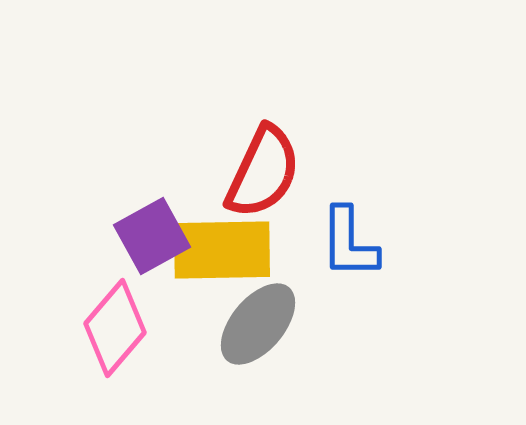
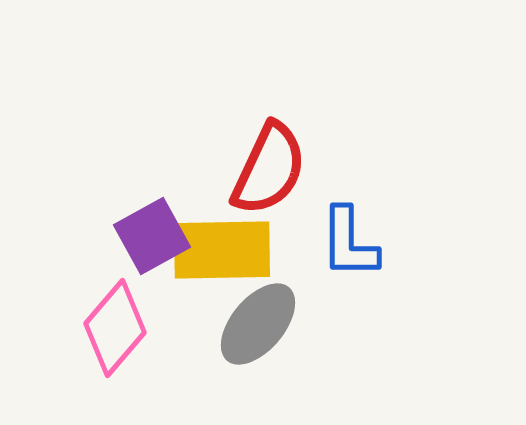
red semicircle: moved 6 px right, 3 px up
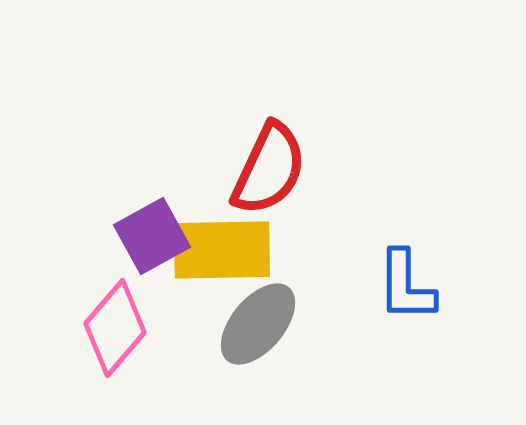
blue L-shape: moved 57 px right, 43 px down
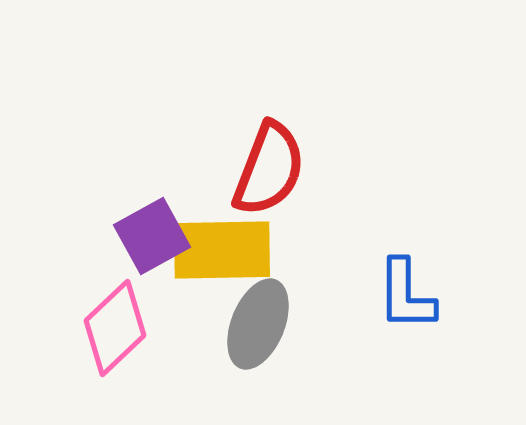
red semicircle: rotated 4 degrees counterclockwise
blue L-shape: moved 9 px down
gray ellipse: rotated 18 degrees counterclockwise
pink diamond: rotated 6 degrees clockwise
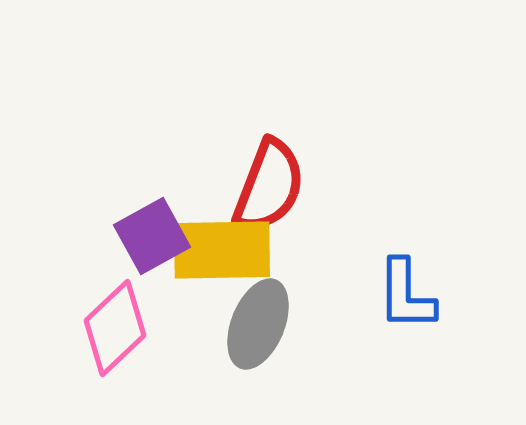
red semicircle: moved 17 px down
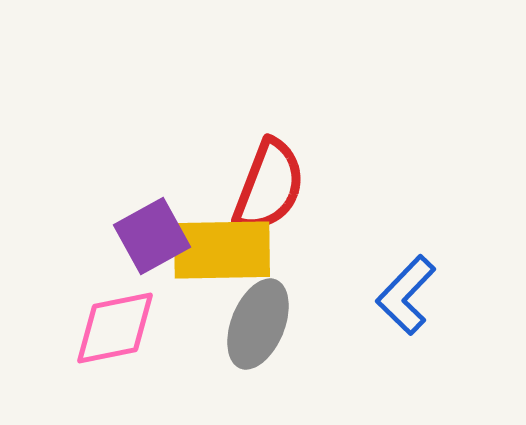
blue L-shape: rotated 44 degrees clockwise
pink diamond: rotated 32 degrees clockwise
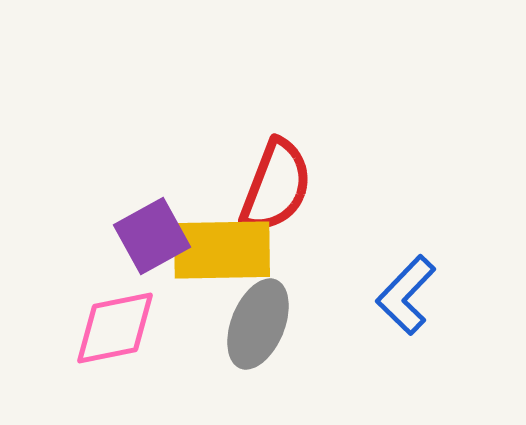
red semicircle: moved 7 px right
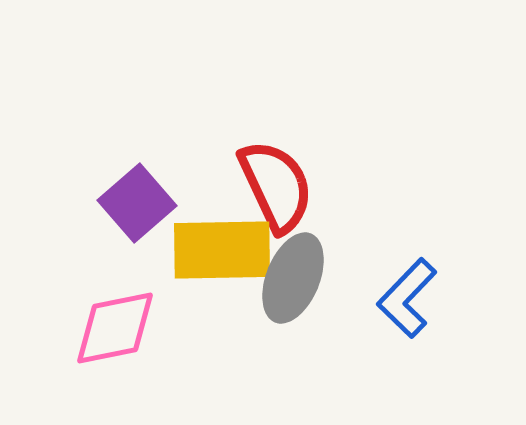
red semicircle: rotated 46 degrees counterclockwise
purple square: moved 15 px left, 33 px up; rotated 12 degrees counterclockwise
blue L-shape: moved 1 px right, 3 px down
gray ellipse: moved 35 px right, 46 px up
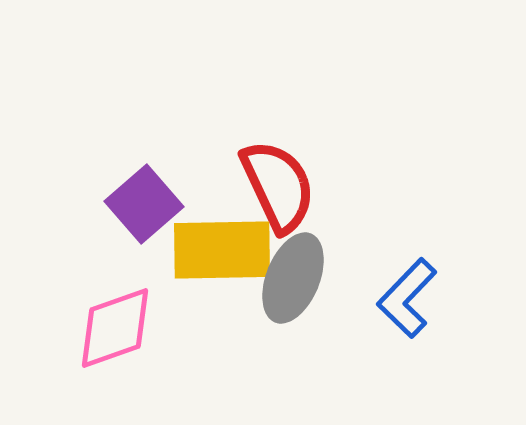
red semicircle: moved 2 px right
purple square: moved 7 px right, 1 px down
pink diamond: rotated 8 degrees counterclockwise
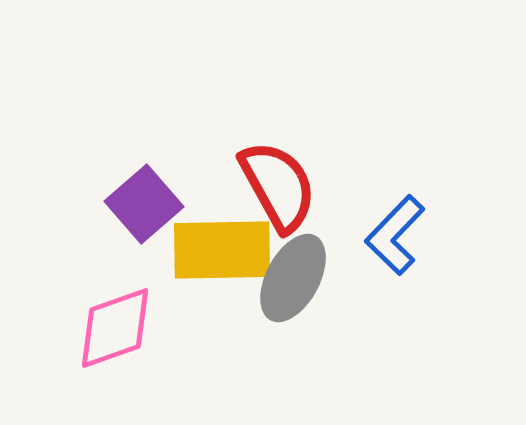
red semicircle: rotated 4 degrees counterclockwise
gray ellipse: rotated 6 degrees clockwise
blue L-shape: moved 12 px left, 63 px up
